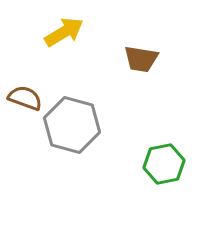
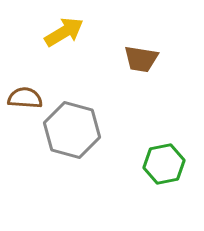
brown semicircle: rotated 16 degrees counterclockwise
gray hexagon: moved 5 px down
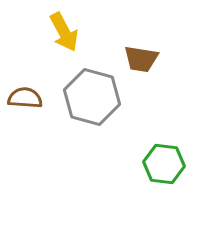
yellow arrow: rotated 93 degrees clockwise
gray hexagon: moved 20 px right, 33 px up
green hexagon: rotated 18 degrees clockwise
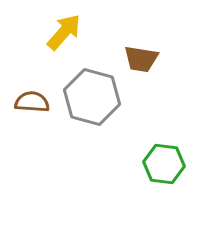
yellow arrow: rotated 111 degrees counterclockwise
brown semicircle: moved 7 px right, 4 px down
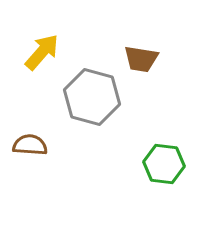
yellow arrow: moved 22 px left, 20 px down
brown semicircle: moved 2 px left, 43 px down
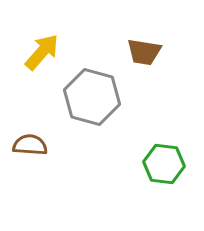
brown trapezoid: moved 3 px right, 7 px up
